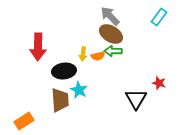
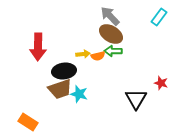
yellow arrow: rotated 104 degrees counterclockwise
red star: moved 2 px right
cyan star: moved 4 px down; rotated 12 degrees counterclockwise
brown trapezoid: moved 11 px up; rotated 75 degrees clockwise
orange rectangle: moved 4 px right, 1 px down; rotated 66 degrees clockwise
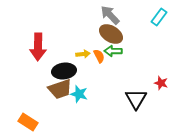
gray arrow: moved 1 px up
orange semicircle: moved 1 px right; rotated 104 degrees counterclockwise
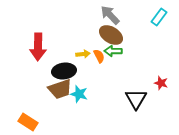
brown ellipse: moved 1 px down
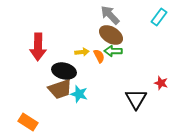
yellow arrow: moved 1 px left, 2 px up
black ellipse: rotated 20 degrees clockwise
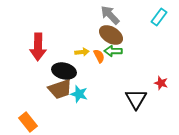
orange rectangle: rotated 18 degrees clockwise
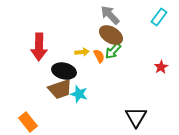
red arrow: moved 1 px right
green arrow: rotated 48 degrees counterclockwise
red star: moved 16 px up; rotated 24 degrees clockwise
black triangle: moved 18 px down
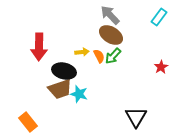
green arrow: moved 5 px down
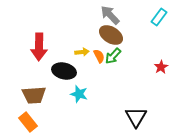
brown trapezoid: moved 26 px left, 6 px down; rotated 15 degrees clockwise
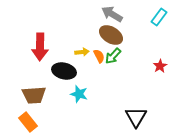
gray arrow: moved 2 px right, 1 px up; rotated 15 degrees counterclockwise
red arrow: moved 1 px right
red star: moved 1 px left, 1 px up
